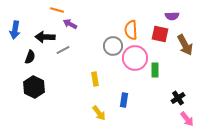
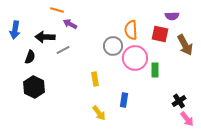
black cross: moved 1 px right, 3 px down
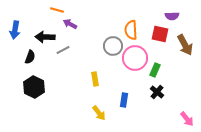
green rectangle: rotated 24 degrees clockwise
black cross: moved 22 px left, 9 px up; rotated 16 degrees counterclockwise
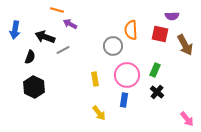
black arrow: rotated 18 degrees clockwise
pink circle: moved 8 px left, 17 px down
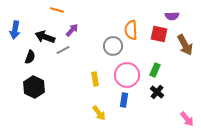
purple arrow: moved 2 px right, 6 px down; rotated 104 degrees clockwise
red square: moved 1 px left
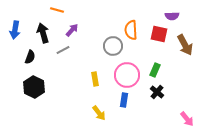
black arrow: moved 2 px left, 4 px up; rotated 54 degrees clockwise
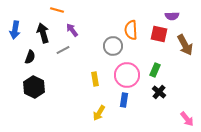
purple arrow: rotated 80 degrees counterclockwise
black cross: moved 2 px right
yellow arrow: rotated 70 degrees clockwise
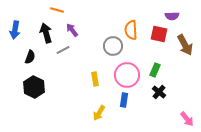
black arrow: moved 3 px right
